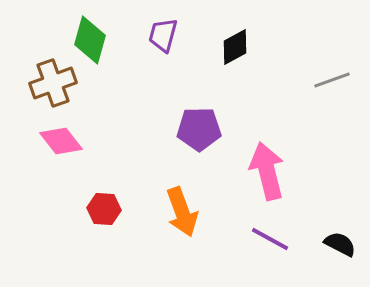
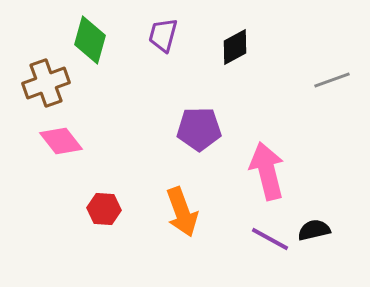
brown cross: moved 7 px left
black semicircle: moved 26 px left, 14 px up; rotated 40 degrees counterclockwise
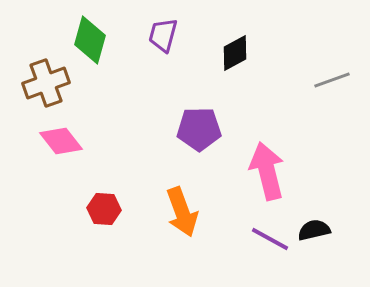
black diamond: moved 6 px down
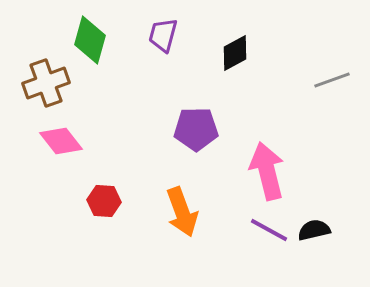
purple pentagon: moved 3 px left
red hexagon: moved 8 px up
purple line: moved 1 px left, 9 px up
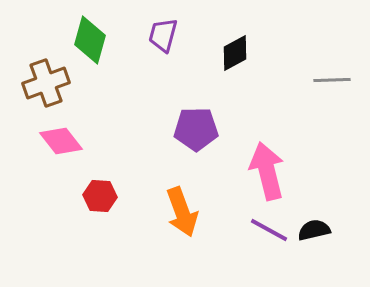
gray line: rotated 18 degrees clockwise
red hexagon: moved 4 px left, 5 px up
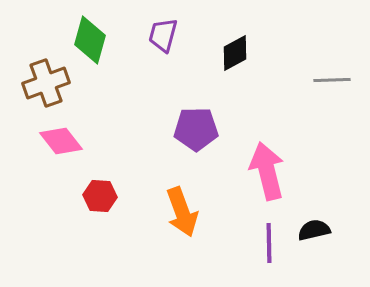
purple line: moved 13 px down; rotated 60 degrees clockwise
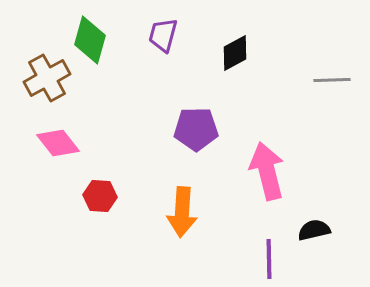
brown cross: moved 1 px right, 5 px up; rotated 9 degrees counterclockwise
pink diamond: moved 3 px left, 2 px down
orange arrow: rotated 24 degrees clockwise
purple line: moved 16 px down
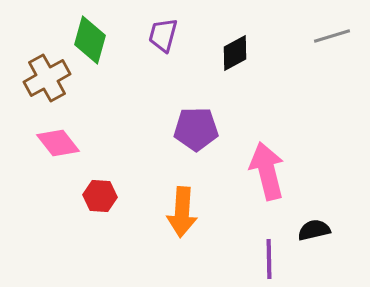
gray line: moved 44 px up; rotated 15 degrees counterclockwise
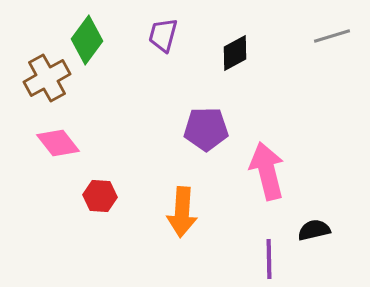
green diamond: moved 3 px left; rotated 21 degrees clockwise
purple pentagon: moved 10 px right
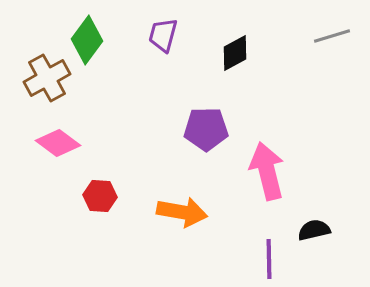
pink diamond: rotated 15 degrees counterclockwise
orange arrow: rotated 84 degrees counterclockwise
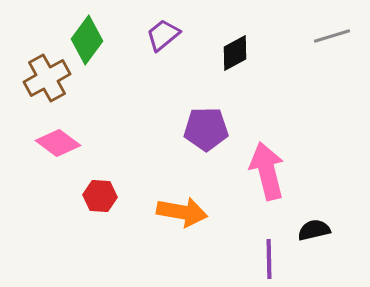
purple trapezoid: rotated 36 degrees clockwise
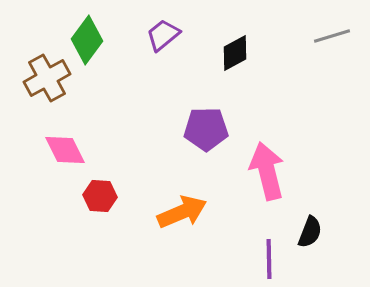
pink diamond: moved 7 px right, 7 px down; rotated 27 degrees clockwise
orange arrow: rotated 33 degrees counterclockwise
black semicircle: moved 4 px left, 2 px down; rotated 124 degrees clockwise
